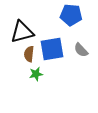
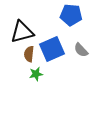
blue square: rotated 15 degrees counterclockwise
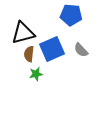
black triangle: moved 1 px right, 1 px down
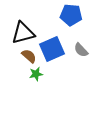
brown semicircle: moved 2 px down; rotated 126 degrees clockwise
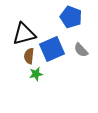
blue pentagon: moved 2 px down; rotated 15 degrees clockwise
black triangle: moved 1 px right, 1 px down
brown semicircle: rotated 126 degrees counterclockwise
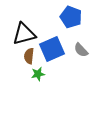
green star: moved 2 px right
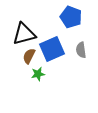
gray semicircle: rotated 35 degrees clockwise
brown semicircle: rotated 21 degrees clockwise
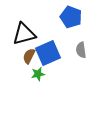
blue square: moved 4 px left, 4 px down
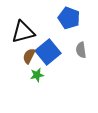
blue pentagon: moved 2 px left, 1 px down
black triangle: moved 1 px left, 2 px up
blue square: moved 1 px up; rotated 15 degrees counterclockwise
green star: moved 1 px left, 1 px down
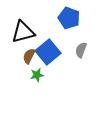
gray semicircle: rotated 28 degrees clockwise
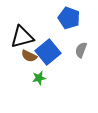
black triangle: moved 1 px left, 5 px down
brown semicircle: rotated 91 degrees counterclockwise
green star: moved 2 px right, 3 px down
